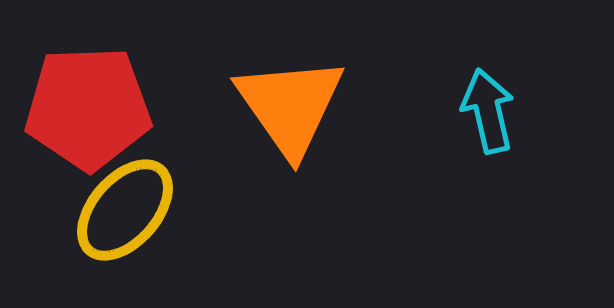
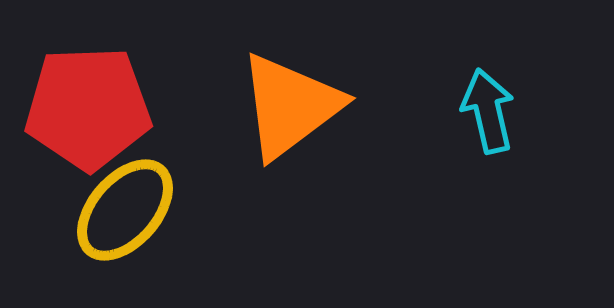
orange triangle: rotated 28 degrees clockwise
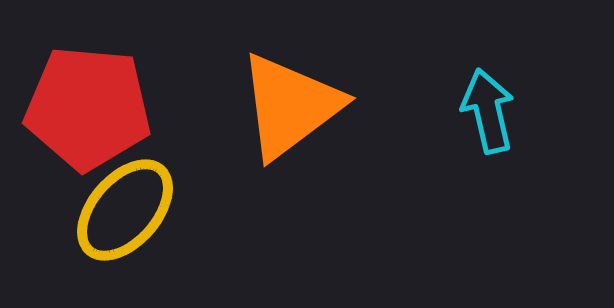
red pentagon: rotated 7 degrees clockwise
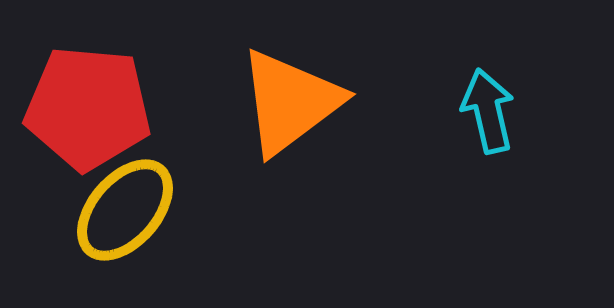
orange triangle: moved 4 px up
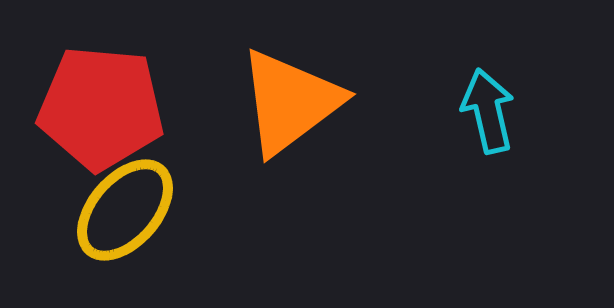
red pentagon: moved 13 px right
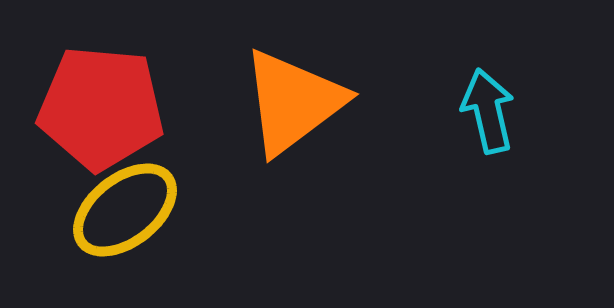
orange triangle: moved 3 px right
yellow ellipse: rotated 11 degrees clockwise
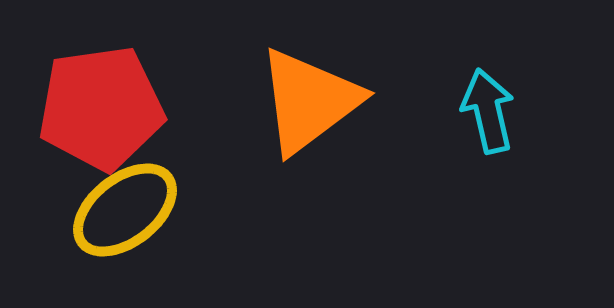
orange triangle: moved 16 px right, 1 px up
red pentagon: rotated 13 degrees counterclockwise
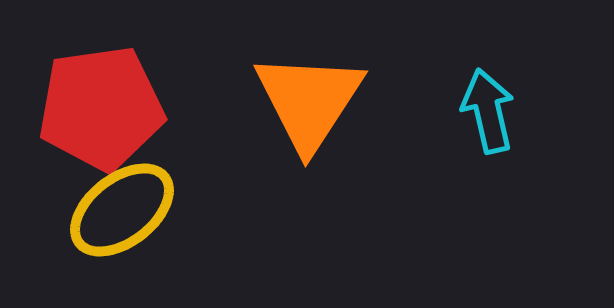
orange triangle: rotated 20 degrees counterclockwise
yellow ellipse: moved 3 px left
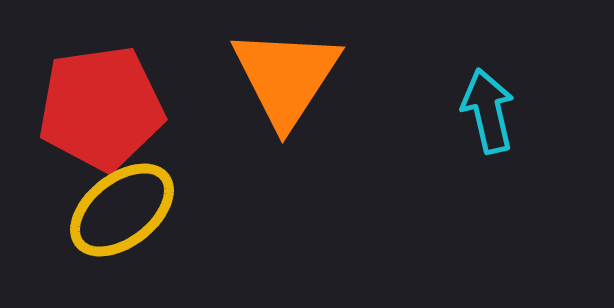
orange triangle: moved 23 px left, 24 px up
